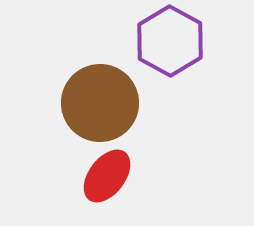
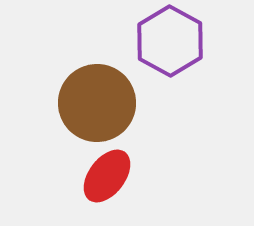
brown circle: moved 3 px left
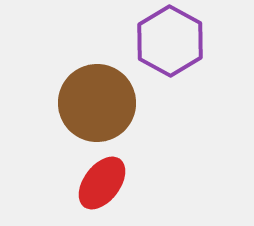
red ellipse: moved 5 px left, 7 px down
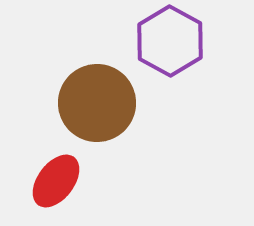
red ellipse: moved 46 px left, 2 px up
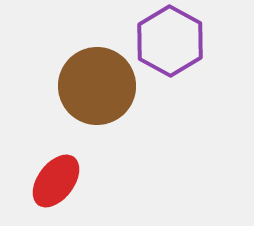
brown circle: moved 17 px up
